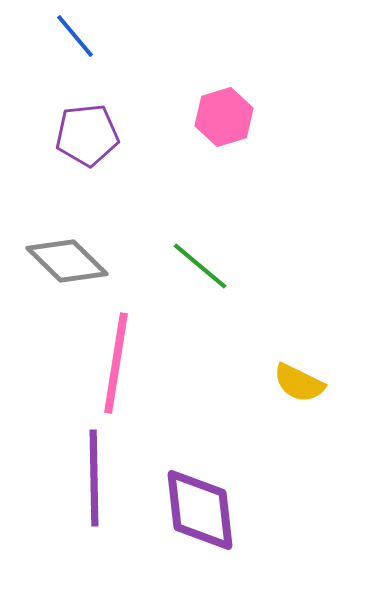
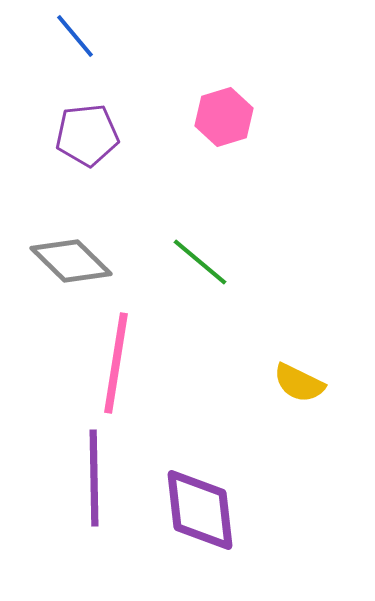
gray diamond: moved 4 px right
green line: moved 4 px up
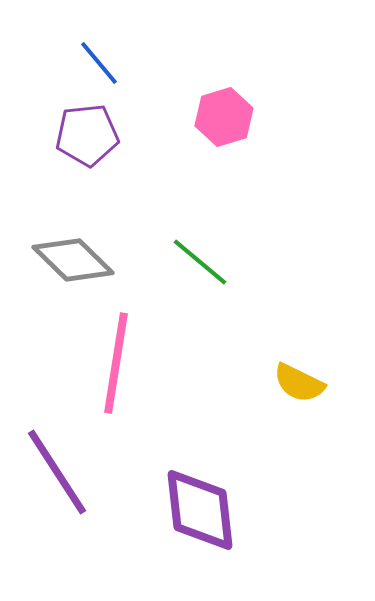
blue line: moved 24 px right, 27 px down
gray diamond: moved 2 px right, 1 px up
purple line: moved 37 px left, 6 px up; rotated 32 degrees counterclockwise
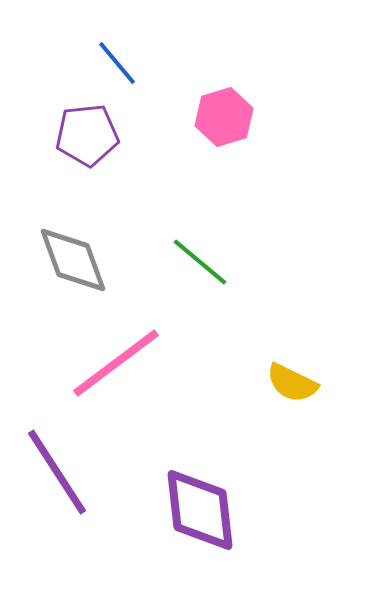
blue line: moved 18 px right
gray diamond: rotated 26 degrees clockwise
pink line: rotated 44 degrees clockwise
yellow semicircle: moved 7 px left
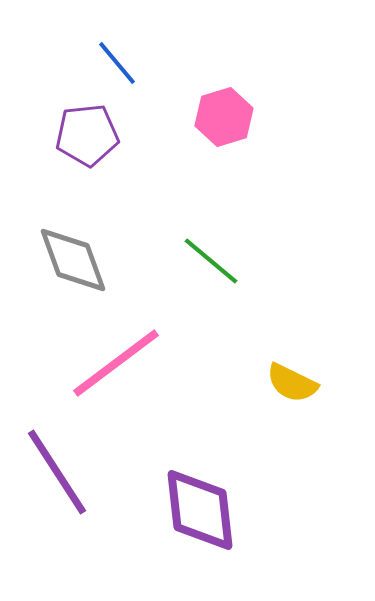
green line: moved 11 px right, 1 px up
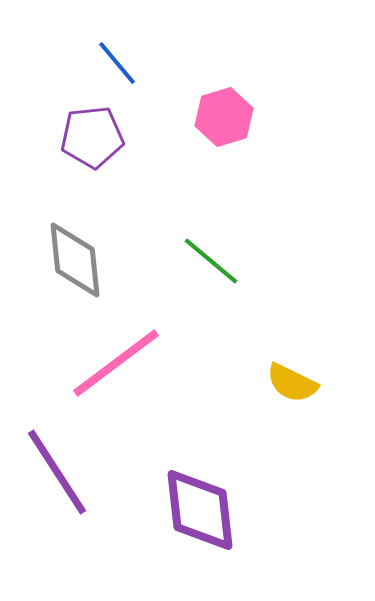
purple pentagon: moved 5 px right, 2 px down
gray diamond: moved 2 px right; rotated 14 degrees clockwise
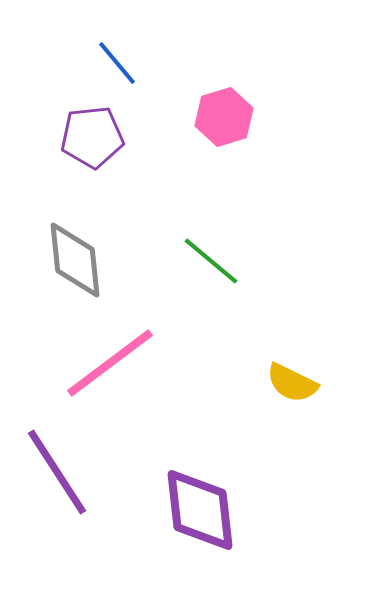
pink line: moved 6 px left
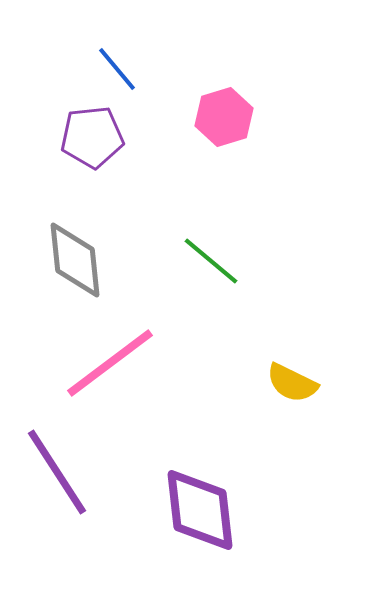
blue line: moved 6 px down
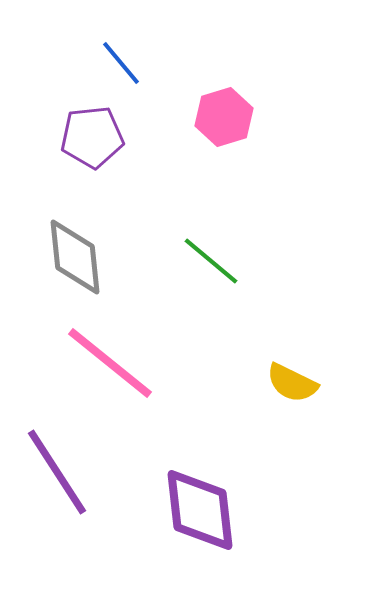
blue line: moved 4 px right, 6 px up
gray diamond: moved 3 px up
pink line: rotated 76 degrees clockwise
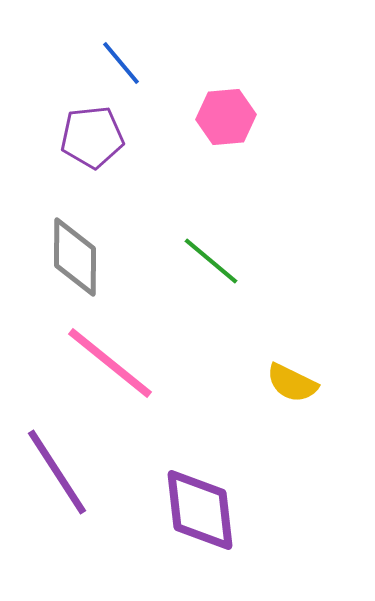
pink hexagon: moved 2 px right; rotated 12 degrees clockwise
gray diamond: rotated 6 degrees clockwise
